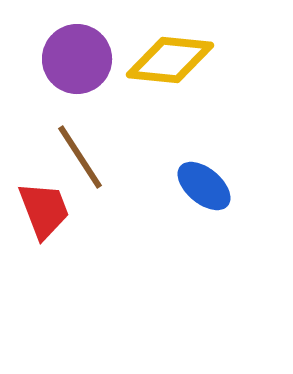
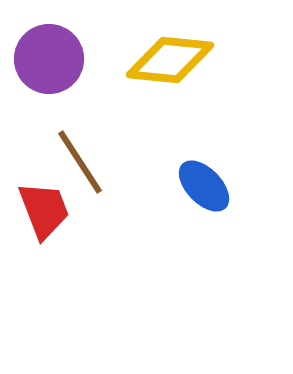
purple circle: moved 28 px left
brown line: moved 5 px down
blue ellipse: rotated 6 degrees clockwise
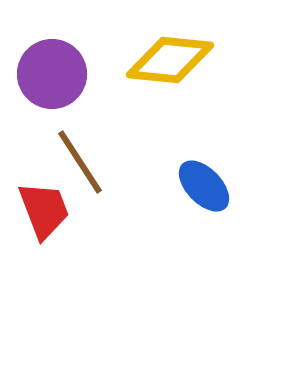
purple circle: moved 3 px right, 15 px down
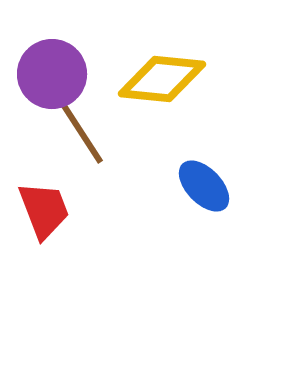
yellow diamond: moved 8 px left, 19 px down
brown line: moved 1 px right, 30 px up
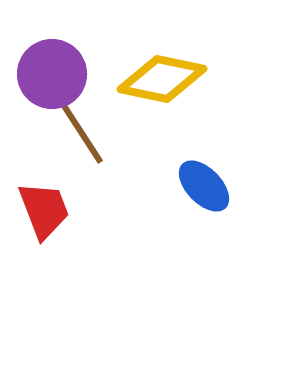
yellow diamond: rotated 6 degrees clockwise
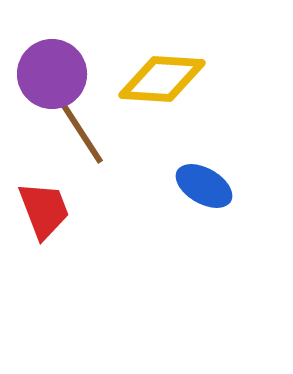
yellow diamond: rotated 8 degrees counterclockwise
blue ellipse: rotated 16 degrees counterclockwise
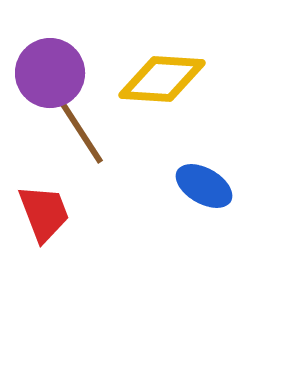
purple circle: moved 2 px left, 1 px up
red trapezoid: moved 3 px down
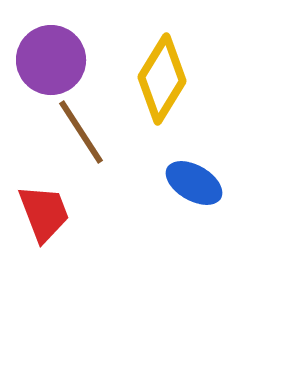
purple circle: moved 1 px right, 13 px up
yellow diamond: rotated 62 degrees counterclockwise
blue ellipse: moved 10 px left, 3 px up
